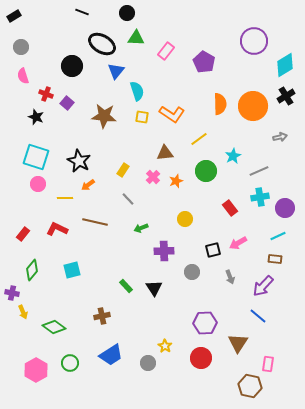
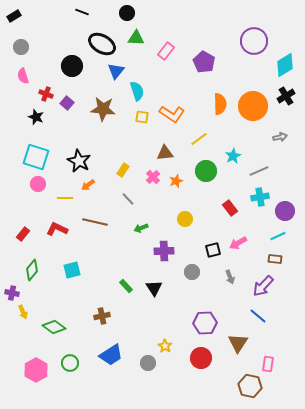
brown star at (104, 116): moved 1 px left, 7 px up
purple circle at (285, 208): moved 3 px down
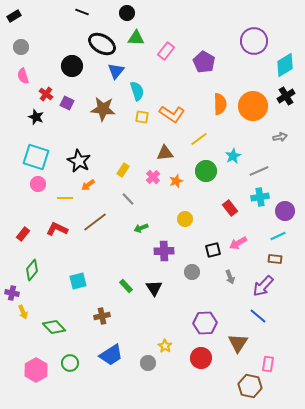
red cross at (46, 94): rotated 16 degrees clockwise
purple square at (67, 103): rotated 16 degrees counterclockwise
brown line at (95, 222): rotated 50 degrees counterclockwise
cyan square at (72, 270): moved 6 px right, 11 px down
green diamond at (54, 327): rotated 10 degrees clockwise
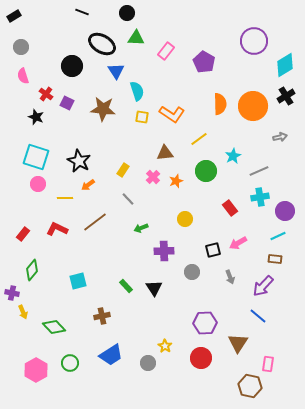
blue triangle at (116, 71): rotated 12 degrees counterclockwise
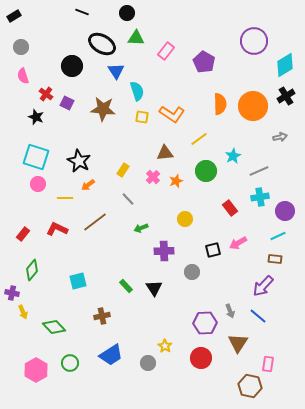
gray arrow at (230, 277): moved 34 px down
